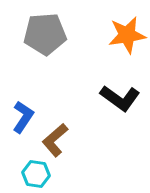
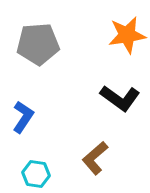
gray pentagon: moved 7 px left, 10 px down
brown L-shape: moved 40 px right, 18 px down
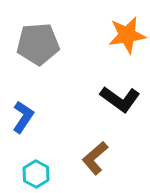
black L-shape: moved 1 px down
cyan hexagon: rotated 20 degrees clockwise
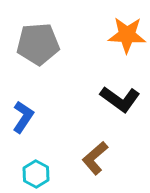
orange star: rotated 12 degrees clockwise
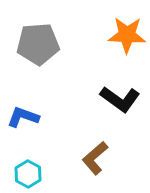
blue L-shape: rotated 104 degrees counterclockwise
cyan hexagon: moved 8 px left
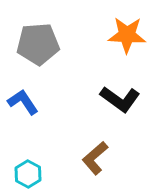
blue L-shape: moved 15 px up; rotated 36 degrees clockwise
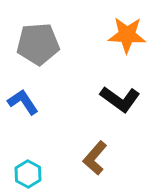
brown L-shape: rotated 8 degrees counterclockwise
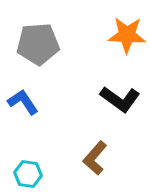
cyan hexagon: rotated 20 degrees counterclockwise
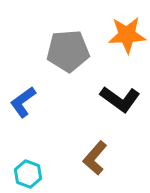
orange star: rotated 6 degrees counterclockwise
gray pentagon: moved 30 px right, 7 px down
blue L-shape: rotated 92 degrees counterclockwise
cyan hexagon: rotated 12 degrees clockwise
